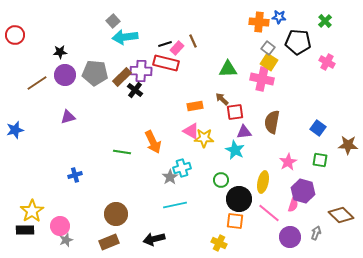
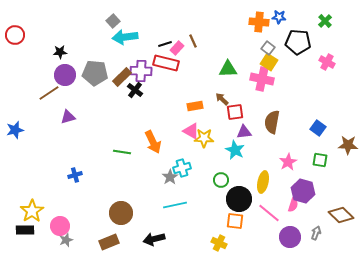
brown line at (37, 83): moved 12 px right, 10 px down
brown circle at (116, 214): moved 5 px right, 1 px up
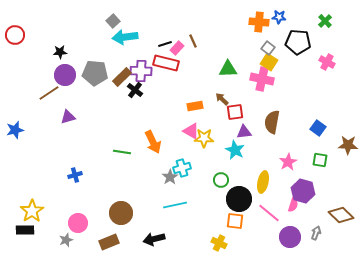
pink circle at (60, 226): moved 18 px right, 3 px up
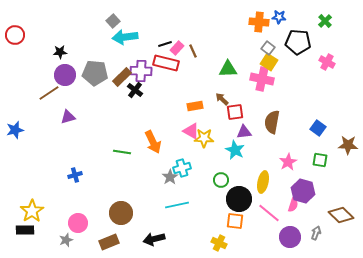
brown line at (193, 41): moved 10 px down
cyan line at (175, 205): moved 2 px right
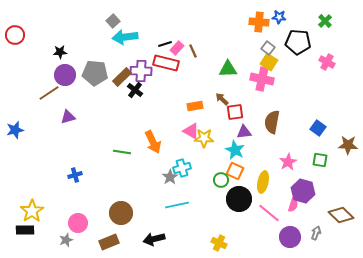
orange square at (235, 221): moved 50 px up; rotated 18 degrees clockwise
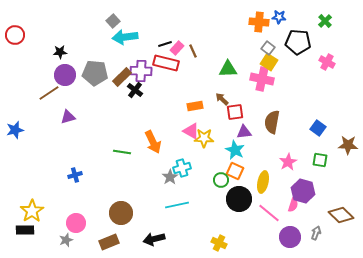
pink circle at (78, 223): moved 2 px left
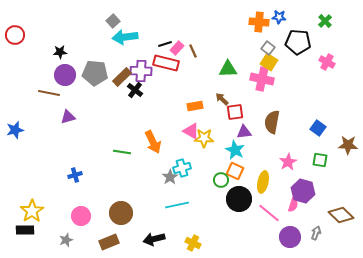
brown line at (49, 93): rotated 45 degrees clockwise
pink circle at (76, 223): moved 5 px right, 7 px up
yellow cross at (219, 243): moved 26 px left
